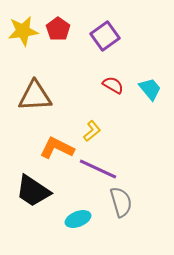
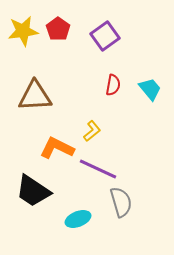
red semicircle: rotated 70 degrees clockwise
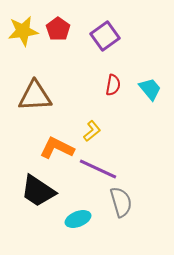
black trapezoid: moved 5 px right
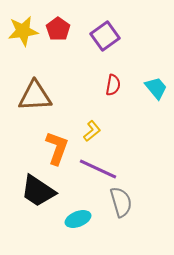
cyan trapezoid: moved 6 px right, 1 px up
orange L-shape: rotated 84 degrees clockwise
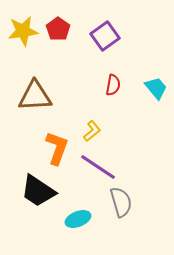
purple line: moved 2 px up; rotated 9 degrees clockwise
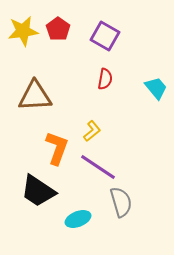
purple square: rotated 24 degrees counterclockwise
red semicircle: moved 8 px left, 6 px up
